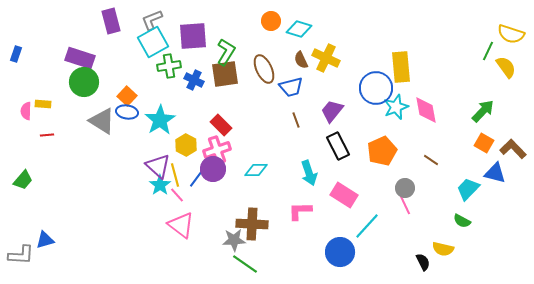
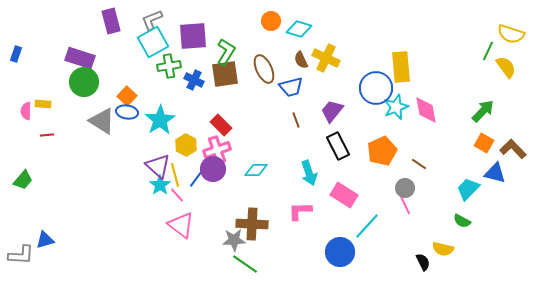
brown line at (431, 160): moved 12 px left, 4 px down
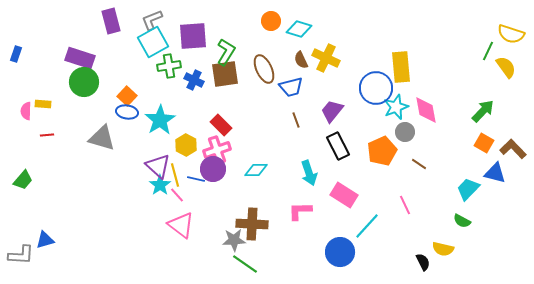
gray triangle at (102, 121): moved 17 px down; rotated 16 degrees counterclockwise
blue line at (196, 179): rotated 66 degrees clockwise
gray circle at (405, 188): moved 56 px up
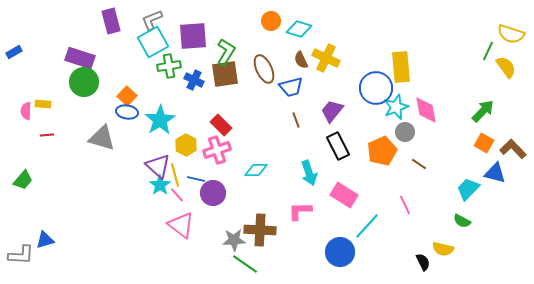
blue rectangle at (16, 54): moved 2 px left, 2 px up; rotated 42 degrees clockwise
purple circle at (213, 169): moved 24 px down
brown cross at (252, 224): moved 8 px right, 6 px down
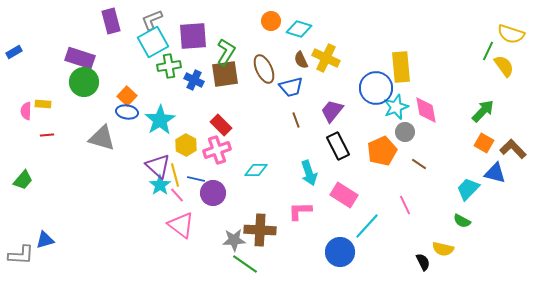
yellow semicircle at (506, 67): moved 2 px left, 1 px up
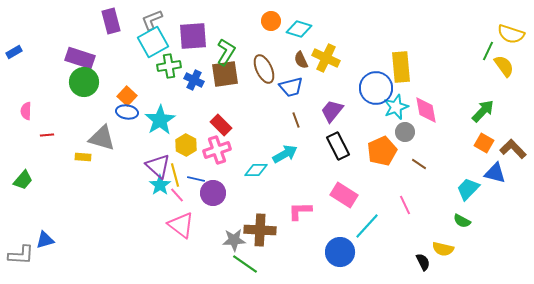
yellow rectangle at (43, 104): moved 40 px right, 53 px down
cyan arrow at (309, 173): moved 24 px left, 19 px up; rotated 100 degrees counterclockwise
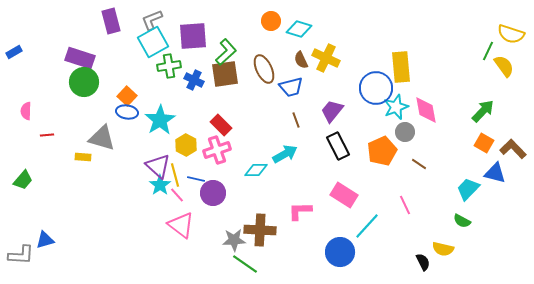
green L-shape at (226, 52): rotated 16 degrees clockwise
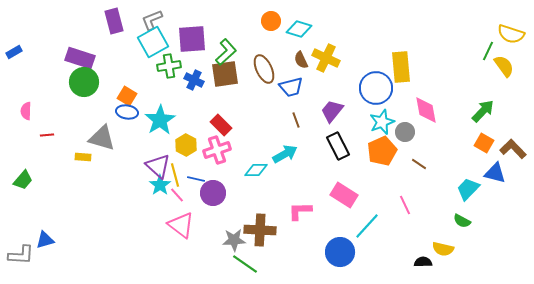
purple rectangle at (111, 21): moved 3 px right
purple square at (193, 36): moved 1 px left, 3 px down
orange square at (127, 96): rotated 12 degrees counterclockwise
cyan star at (396, 107): moved 14 px left, 15 px down
black semicircle at (423, 262): rotated 66 degrees counterclockwise
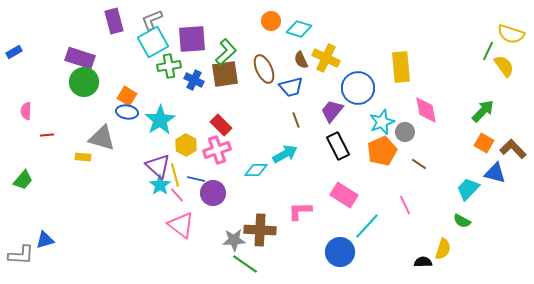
blue circle at (376, 88): moved 18 px left
yellow semicircle at (443, 249): rotated 85 degrees counterclockwise
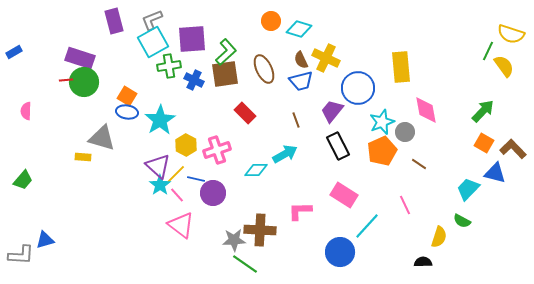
blue trapezoid at (291, 87): moved 10 px right, 6 px up
red rectangle at (221, 125): moved 24 px right, 12 px up
red line at (47, 135): moved 19 px right, 55 px up
yellow line at (175, 175): rotated 60 degrees clockwise
yellow semicircle at (443, 249): moved 4 px left, 12 px up
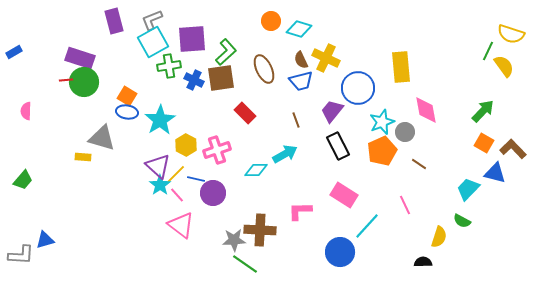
brown square at (225, 74): moved 4 px left, 4 px down
